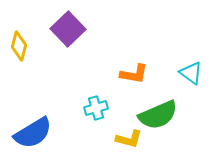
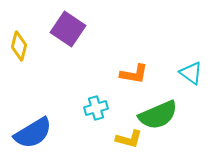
purple square: rotated 12 degrees counterclockwise
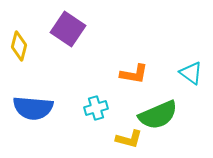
blue semicircle: moved 25 px up; rotated 36 degrees clockwise
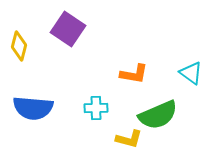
cyan cross: rotated 15 degrees clockwise
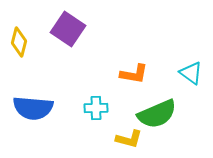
yellow diamond: moved 4 px up
green semicircle: moved 1 px left, 1 px up
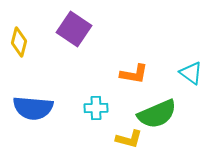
purple square: moved 6 px right
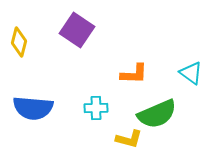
purple square: moved 3 px right, 1 px down
orange L-shape: rotated 8 degrees counterclockwise
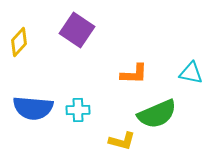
yellow diamond: rotated 28 degrees clockwise
cyan triangle: rotated 25 degrees counterclockwise
cyan cross: moved 18 px left, 2 px down
yellow L-shape: moved 7 px left, 2 px down
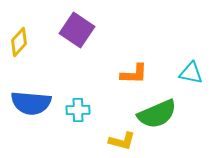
blue semicircle: moved 2 px left, 5 px up
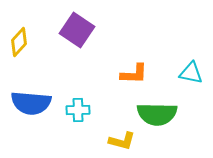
green semicircle: rotated 24 degrees clockwise
